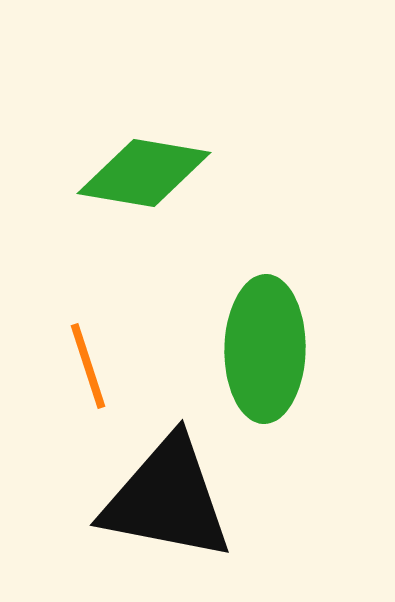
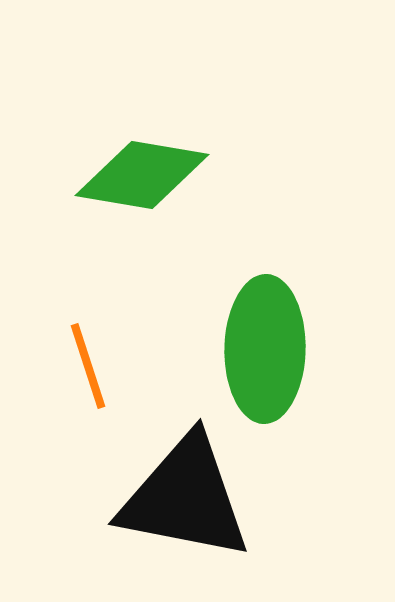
green diamond: moved 2 px left, 2 px down
black triangle: moved 18 px right, 1 px up
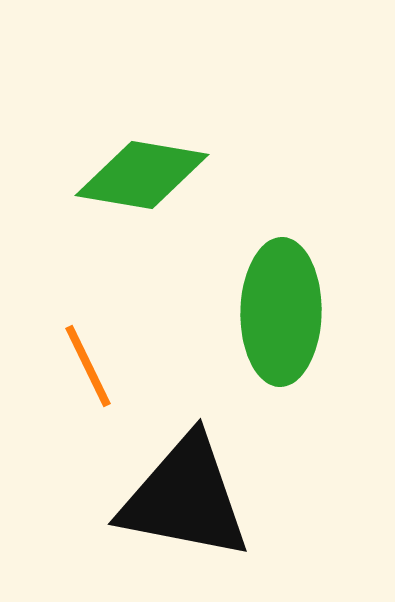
green ellipse: moved 16 px right, 37 px up
orange line: rotated 8 degrees counterclockwise
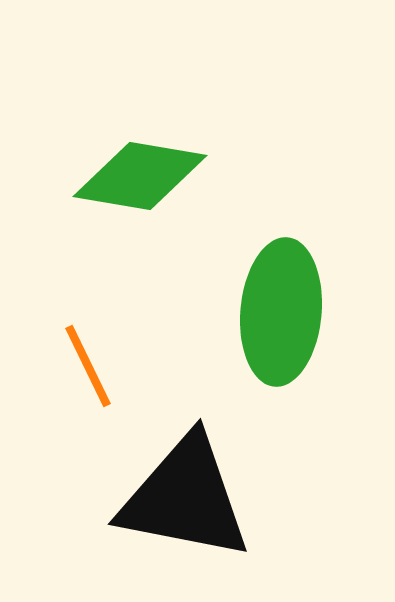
green diamond: moved 2 px left, 1 px down
green ellipse: rotated 4 degrees clockwise
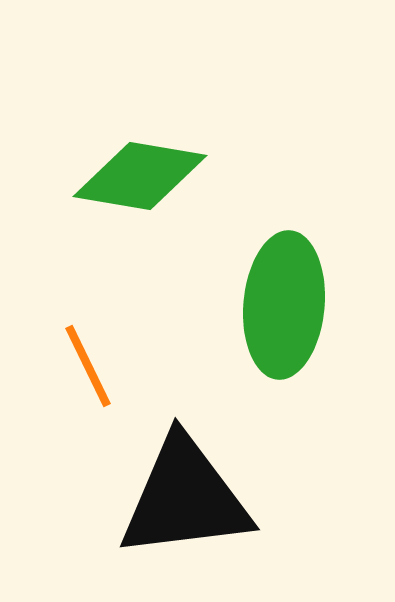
green ellipse: moved 3 px right, 7 px up
black triangle: rotated 18 degrees counterclockwise
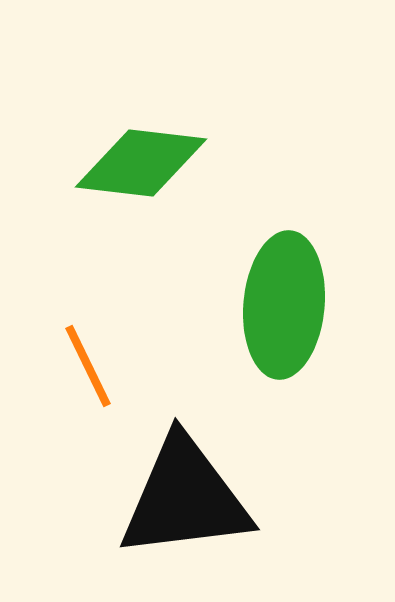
green diamond: moved 1 px right, 13 px up; rotated 3 degrees counterclockwise
